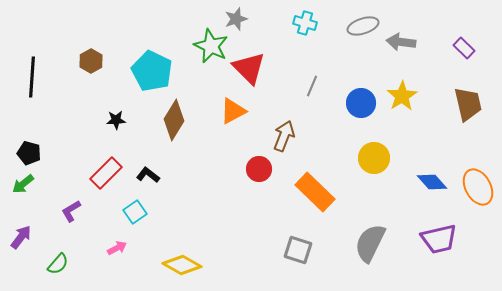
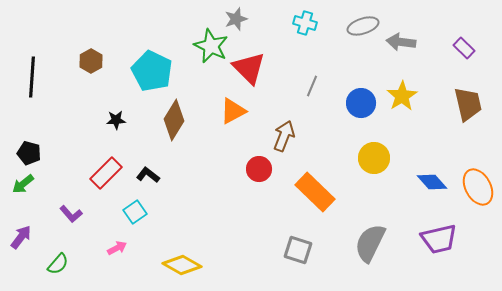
purple L-shape: moved 3 px down; rotated 100 degrees counterclockwise
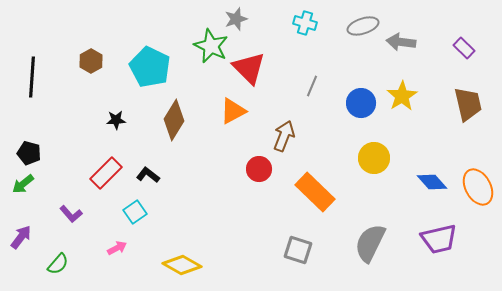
cyan pentagon: moved 2 px left, 4 px up
